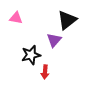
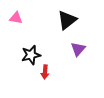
purple triangle: moved 24 px right, 9 px down
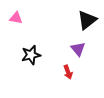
black triangle: moved 20 px right
purple triangle: rotated 21 degrees counterclockwise
red arrow: moved 23 px right; rotated 24 degrees counterclockwise
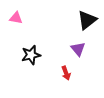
red arrow: moved 2 px left, 1 px down
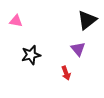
pink triangle: moved 3 px down
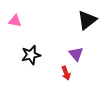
pink triangle: moved 1 px left
purple triangle: moved 2 px left, 5 px down
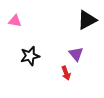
black triangle: rotated 10 degrees clockwise
black star: moved 1 px left, 1 px down
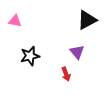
purple triangle: moved 1 px right, 2 px up
red arrow: moved 1 px down
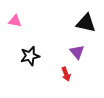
black triangle: moved 1 px left, 3 px down; rotated 40 degrees clockwise
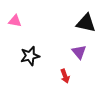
purple triangle: moved 2 px right
red arrow: moved 1 px left, 2 px down
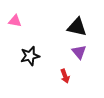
black triangle: moved 9 px left, 4 px down
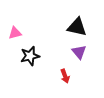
pink triangle: moved 12 px down; rotated 24 degrees counterclockwise
